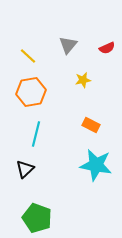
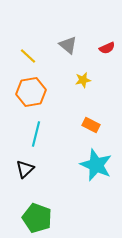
gray triangle: rotated 30 degrees counterclockwise
cyan star: rotated 12 degrees clockwise
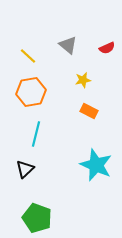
orange rectangle: moved 2 px left, 14 px up
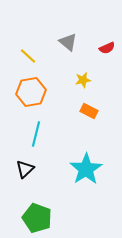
gray triangle: moved 3 px up
cyan star: moved 10 px left, 4 px down; rotated 16 degrees clockwise
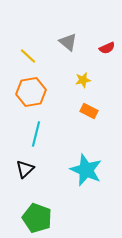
cyan star: moved 1 px down; rotated 16 degrees counterclockwise
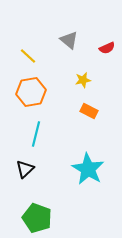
gray triangle: moved 1 px right, 2 px up
cyan star: moved 2 px right, 1 px up; rotated 8 degrees clockwise
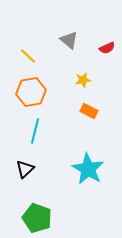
cyan line: moved 1 px left, 3 px up
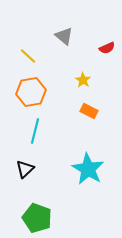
gray triangle: moved 5 px left, 4 px up
yellow star: rotated 28 degrees counterclockwise
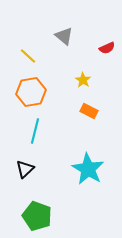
green pentagon: moved 2 px up
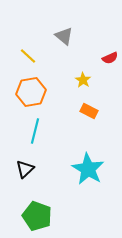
red semicircle: moved 3 px right, 10 px down
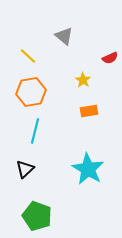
orange rectangle: rotated 36 degrees counterclockwise
